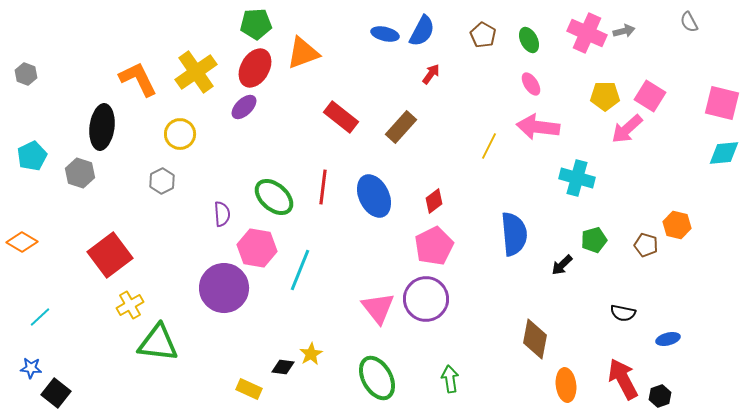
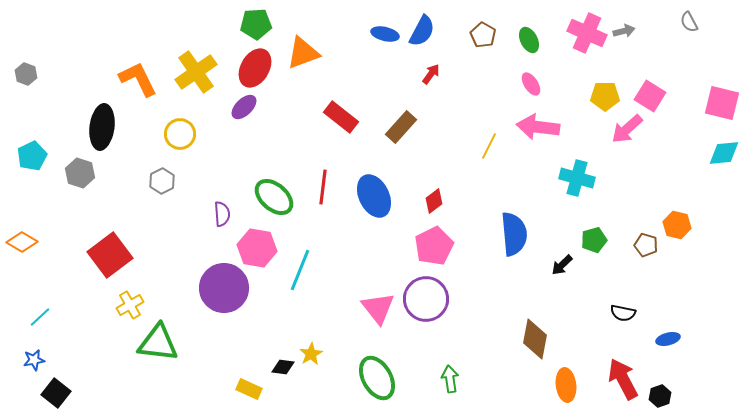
blue star at (31, 368): moved 3 px right, 8 px up; rotated 15 degrees counterclockwise
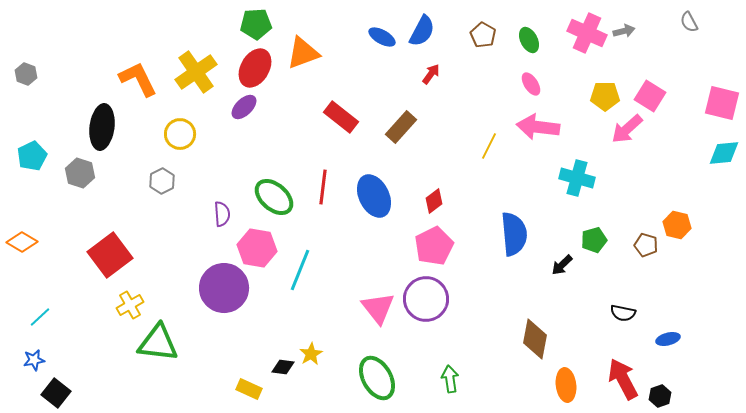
blue ellipse at (385, 34): moved 3 px left, 3 px down; rotated 16 degrees clockwise
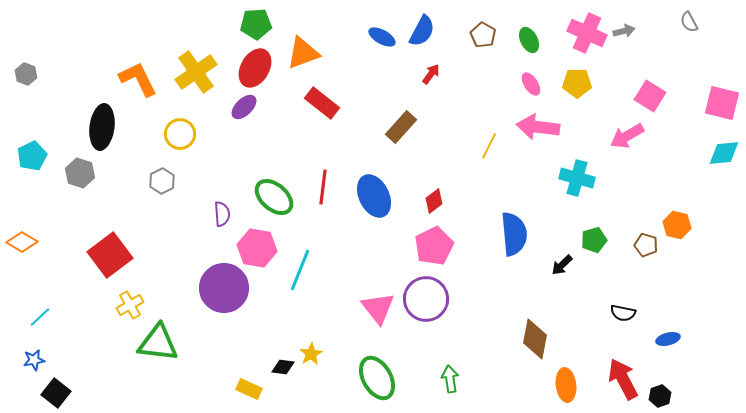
yellow pentagon at (605, 96): moved 28 px left, 13 px up
red rectangle at (341, 117): moved 19 px left, 14 px up
pink arrow at (627, 129): moved 7 px down; rotated 12 degrees clockwise
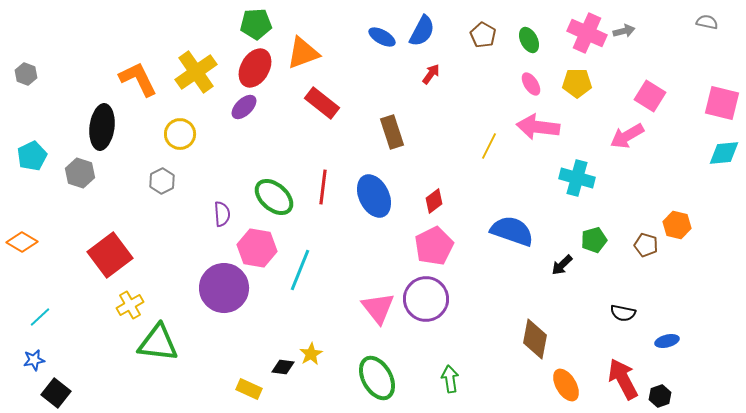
gray semicircle at (689, 22): moved 18 px right; rotated 130 degrees clockwise
brown rectangle at (401, 127): moved 9 px left, 5 px down; rotated 60 degrees counterclockwise
blue semicircle at (514, 234): moved 2 px left, 3 px up; rotated 66 degrees counterclockwise
blue ellipse at (668, 339): moved 1 px left, 2 px down
orange ellipse at (566, 385): rotated 24 degrees counterclockwise
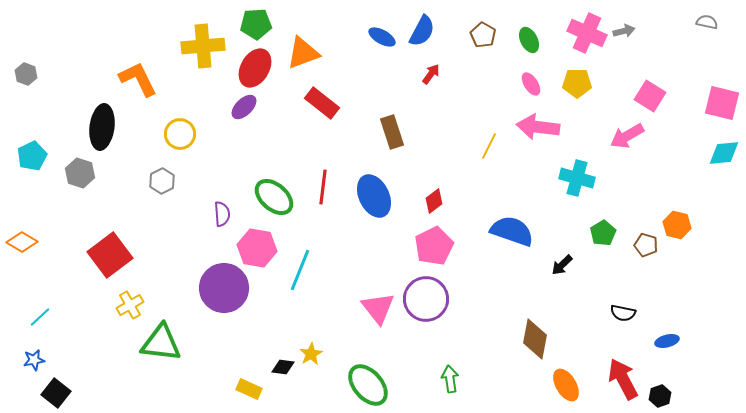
yellow cross at (196, 72): moved 7 px right, 26 px up; rotated 30 degrees clockwise
green pentagon at (594, 240): moved 9 px right, 7 px up; rotated 15 degrees counterclockwise
green triangle at (158, 343): moved 3 px right
green ellipse at (377, 378): moved 9 px left, 7 px down; rotated 12 degrees counterclockwise
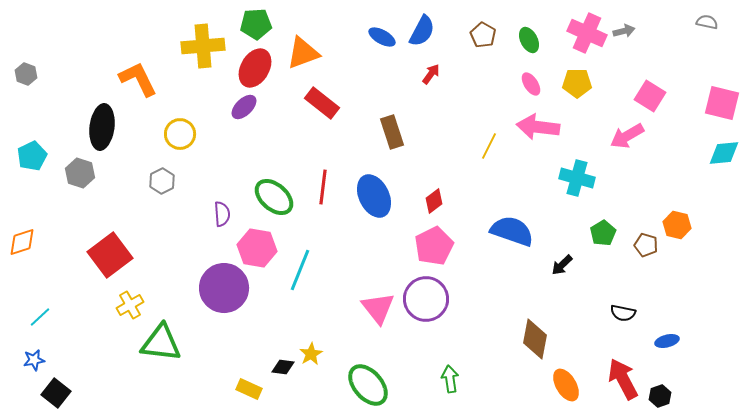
orange diamond at (22, 242): rotated 48 degrees counterclockwise
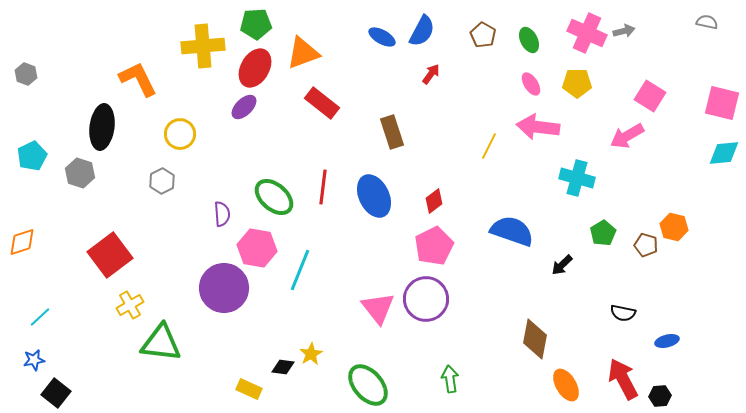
orange hexagon at (677, 225): moved 3 px left, 2 px down
black hexagon at (660, 396): rotated 15 degrees clockwise
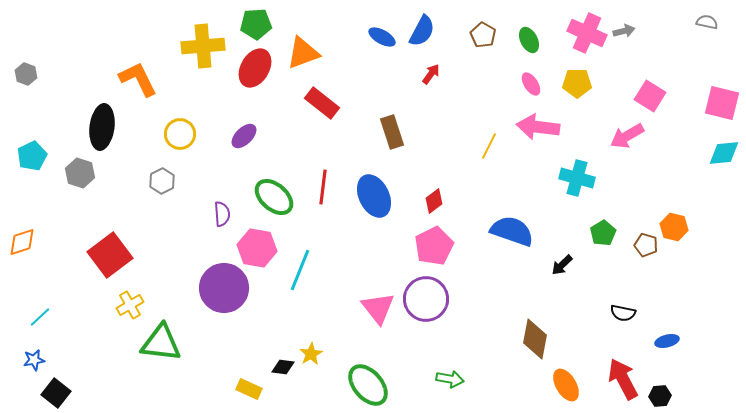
purple ellipse at (244, 107): moved 29 px down
green arrow at (450, 379): rotated 108 degrees clockwise
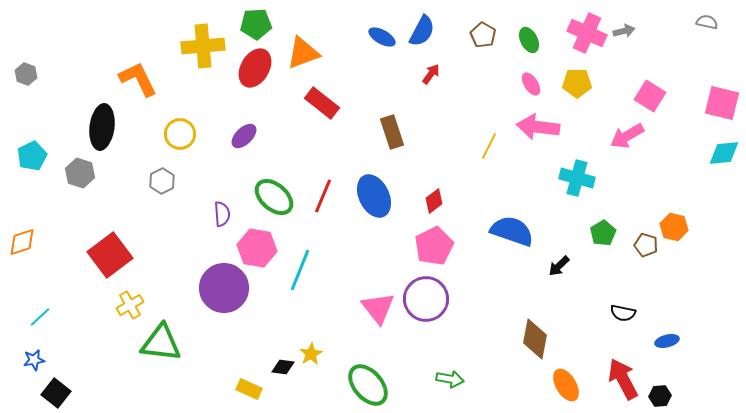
red line at (323, 187): moved 9 px down; rotated 16 degrees clockwise
black arrow at (562, 265): moved 3 px left, 1 px down
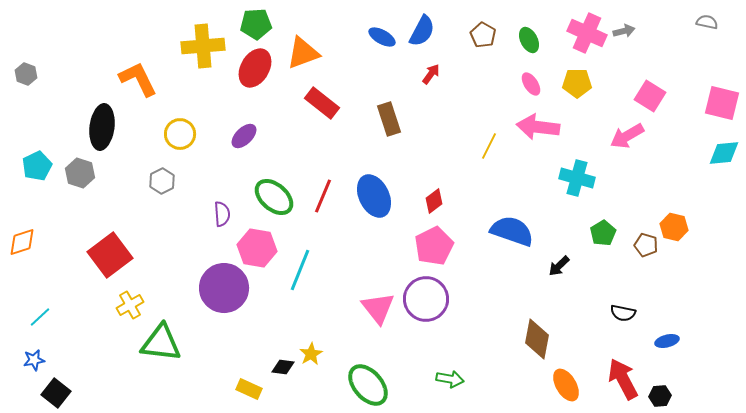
brown rectangle at (392, 132): moved 3 px left, 13 px up
cyan pentagon at (32, 156): moved 5 px right, 10 px down
brown diamond at (535, 339): moved 2 px right
